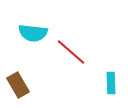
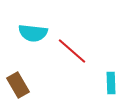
red line: moved 1 px right, 1 px up
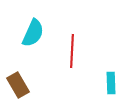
cyan semicircle: rotated 72 degrees counterclockwise
red line: rotated 52 degrees clockwise
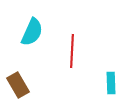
cyan semicircle: moved 1 px left, 1 px up
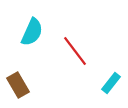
red line: moved 3 px right; rotated 40 degrees counterclockwise
cyan rectangle: rotated 40 degrees clockwise
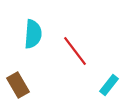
cyan semicircle: moved 1 px right, 2 px down; rotated 20 degrees counterclockwise
cyan rectangle: moved 2 px left, 2 px down
